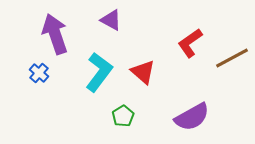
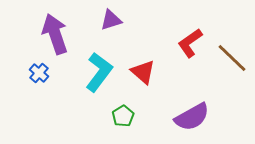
purple triangle: rotated 45 degrees counterclockwise
brown line: rotated 72 degrees clockwise
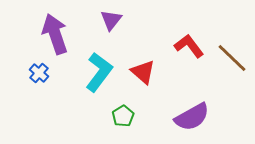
purple triangle: rotated 35 degrees counterclockwise
red L-shape: moved 1 px left, 3 px down; rotated 88 degrees clockwise
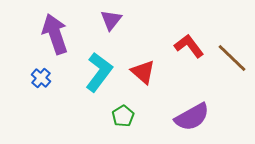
blue cross: moved 2 px right, 5 px down
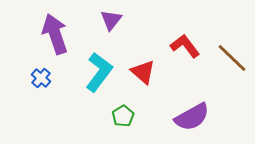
red L-shape: moved 4 px left
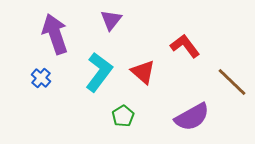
brown line: moved 24 px down
